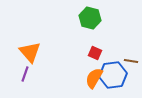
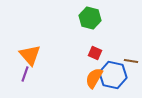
orange triangle: moved 3 px down
blue hexagon: rotated 20 degrees clockwise
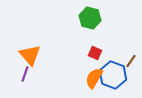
brown line: rotated 64 degrees counterclockwise
blue hexagon: rotated 8 degrees clockwise
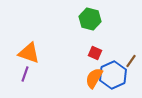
green hexagon: moved 1 px down
orange triangle: moved 1 px left, 2 px up; rotated 30 degrees counterclockwise
blue hexagon: rotated 16 degrees clockwise
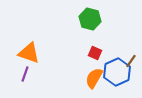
blue hexagon: moved 4 px right, 3 px up
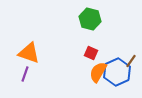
red square: moved 4 px left
orange semicircle: moved 4 px right, 6 px up
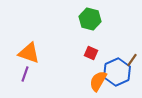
brown line: moved 1 px right, 1 px up
orange semicircle: moved 9 px down
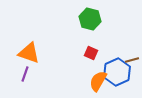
brown line: rotated 40 degrees clockwise
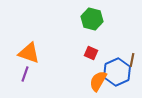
green hexagon: moved 2 px right
brown line: rotated 64 degrees counterclockwise
